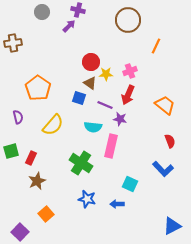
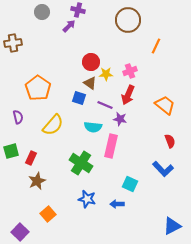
orange square: moved 2 px right
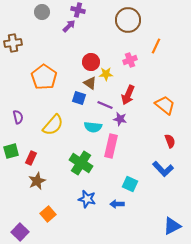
pink cross: moved 11 px up
orange pentagon: moved 6 px right, 11 px up
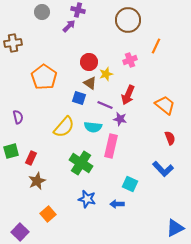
red circle: moved 2 px left
yellow star: rotated 16 degrees counterclockwise
yellow semicircle: moved 11 px right, 2 px down
red semicircle: moved 3 px up
blue triangle: moved 3 px right, 2 px down
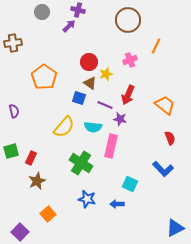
purple semicircle: moved 4 px left, 6 px up
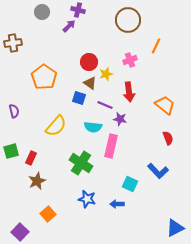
red arrow: moved 1 px right, 3 px up; rotated 30 degrees counterclockwise
yellow semicircle: moved 8 px left, 1 px up
red semicircle: moved 2 px left
blue L-shape: moved 5 px left, 2 px down
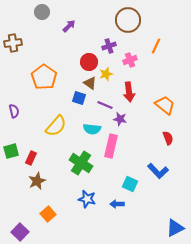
purple cross: moved 31 px right, 36 px down; rotated 32 degrees counterclockwise
cyan semicircle: moved 1 px left, 2 px down
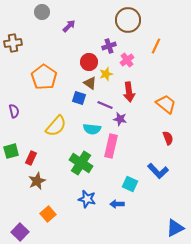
pink cross: moved 3 px left; rotated 16 degrees counterclockwise
orange trapezoid: moved 1 px right, 1 px up
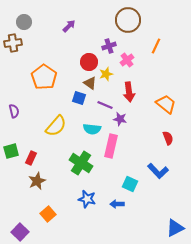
gray circle: moved 18 px left, 10 px down
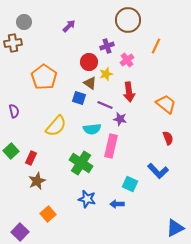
purple cross: moved 2 px left
cyan semicircle: rotated 12 degrees counterclockwise
green square: rotated 28 degrees counterclockwise
